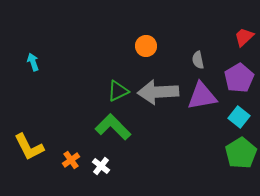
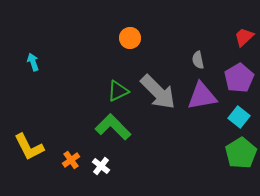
orange circle: moved 16 px left, 8 px up
gray arrow: rotated 132 degrees counterclockwise
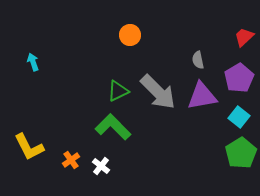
orange circle: moved 3 px up
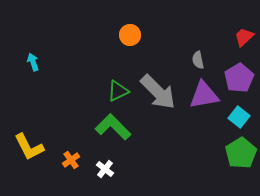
purple triangle: moved 2 px right, 1 px up
white cross: moved 4 px right, 3 px down
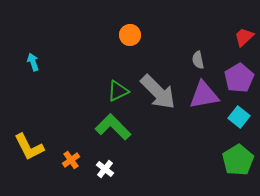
green pentagon: moved 3 px left, 7 px down
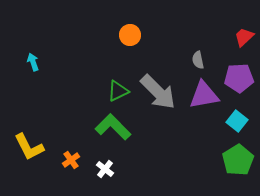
purple pentagon: rotated 28 degrees clockwise
cyan square: moved 2 px left, 4 px down
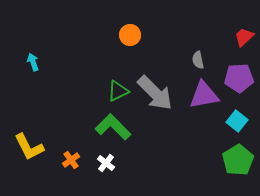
gray arrow: moved 3 px left, 1 px down
white cross: moved 1 px right, 6 px up
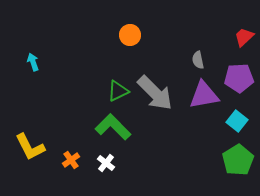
yellow L-shape: moved 1 px right
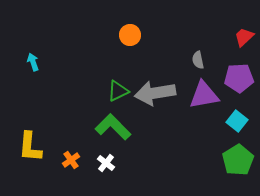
gray arrow: rotated 126 degrees clockwise
yellow L-shape: rotated 32 degrees clockwise
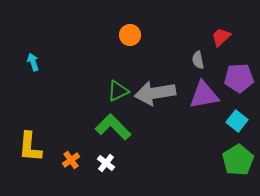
red trapezoid: moved 23 px left
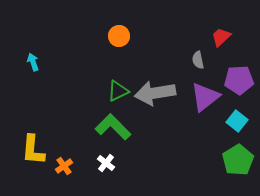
orange circle: moved 11 px left, 1 px down
purple pentagon: moved 2 px down
purple triangle: moved 1 px right, 2 px down; rotated 28 degrees counterclockwise
yellow L-shape: moved 3 px right, 3 px down
orange cross: moved 7 px left, 6 px down
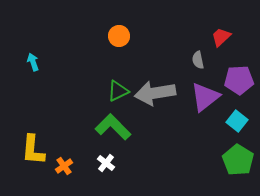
green pentagon: rotated 8 degrees counterclockwise
